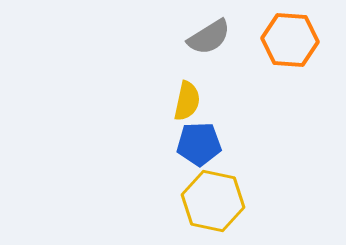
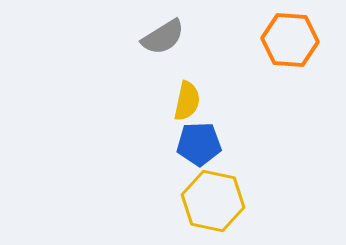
gray semicircle: moved 46 px left
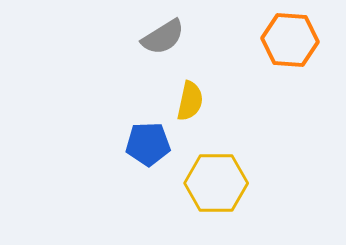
yellow semicircle: moved 3 px right
blue pentagon: moved 51 px left
yellow hexagon: moved 3 px right, 18 px up; rotated 12 degrees counterclockwise
